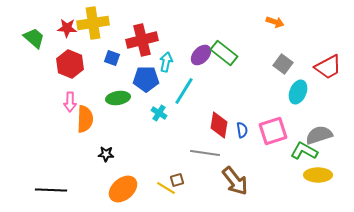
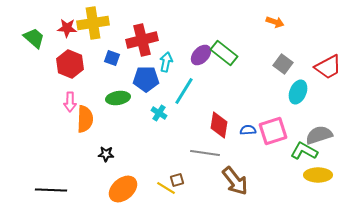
blue semicircle: moved 6 px right; rotated 84 degrees counterclockwise
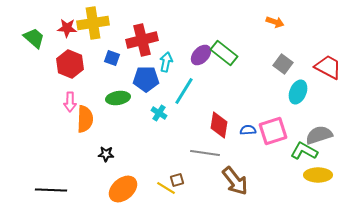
red trapezoid: rotated 124 degrees counterclockwise
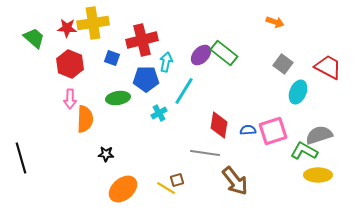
pink arrow: moved 3 px up
cyan cross: rotated 28 degrees clockwise
black line: moved 30 px left, 32 px up; rotated 72 degrees clockwise
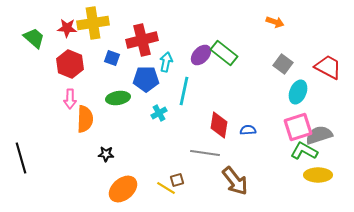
cyan line: rotated 20 degrees counterclockwise
pink square: moved 25 px right, 4 px up
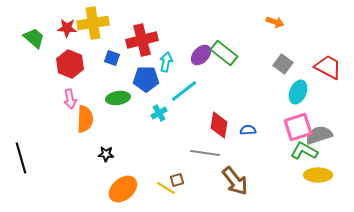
cyan line: rotated 40 degrees clockwise
pink arrow: rotated 12 degrees counterclockwise
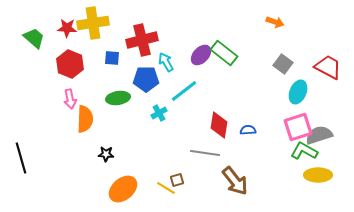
blue square: rotated 14 degrees counterclockwise
cyan arrow: rotated 42 degrees counterclockwise
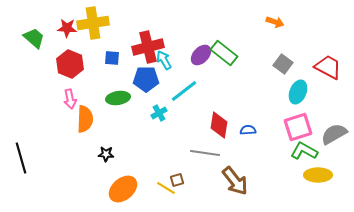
red cross: moved 6 px right, 7 px down
cyan arrow: moved 2 px left, 2 px up
gray semicircle: moved 15 px right, 1 px up; rotated 12 degrees counterclockwise
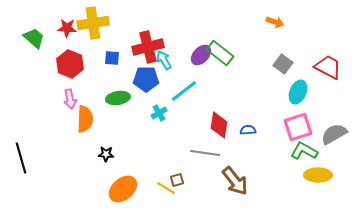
green rectangle: moved 4 px left
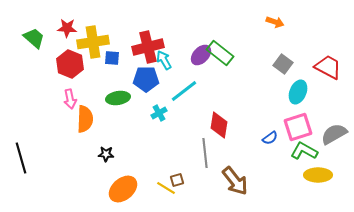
yellow cross: moved 19 px down
blue semicircle: moved 22 px right, 8 px down; rotated 147 degrees clockwise
gray line: rotated 76 degrees clockwise
